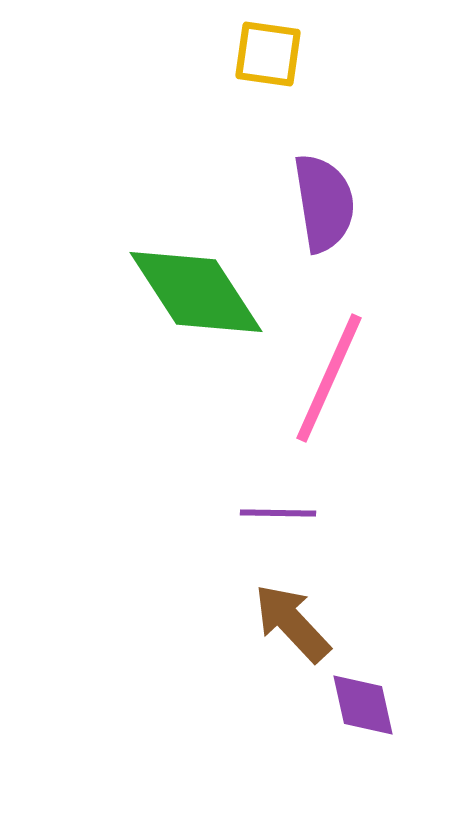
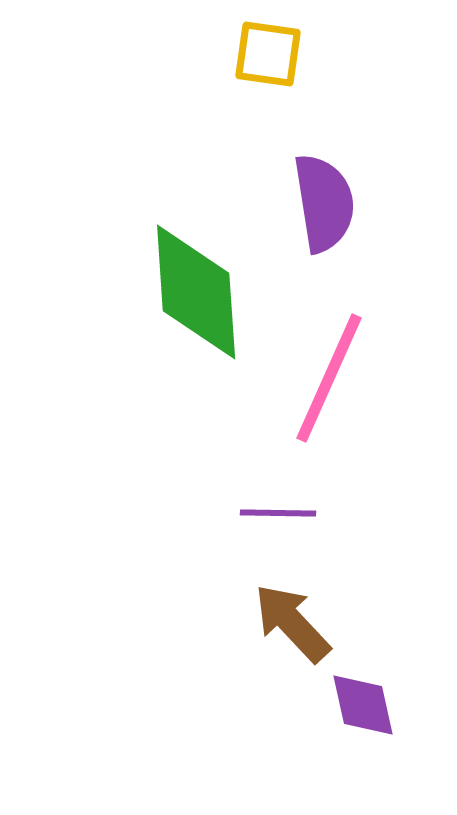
green diamond: rotated 29 degrees clockwise
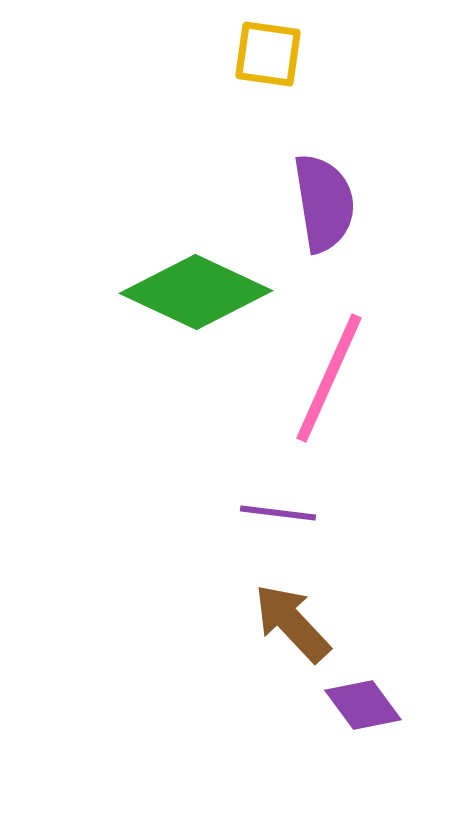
green diamond: rotated 61 degrees counterclockwise
purple line: rotated 6 degrees clockwise
purple diamond: rotated 24 degrees counterclockwise
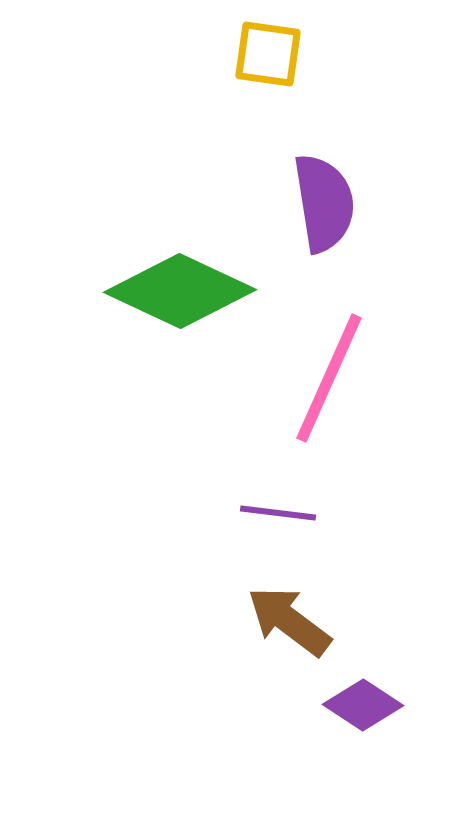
green diamond: moved 16 px left, 1 px up
brown arrow: moved 3 px left, 2 px up; rotated 10 degrees counterclockwise
purple diamond: rotated 20 degrees counterclockwise
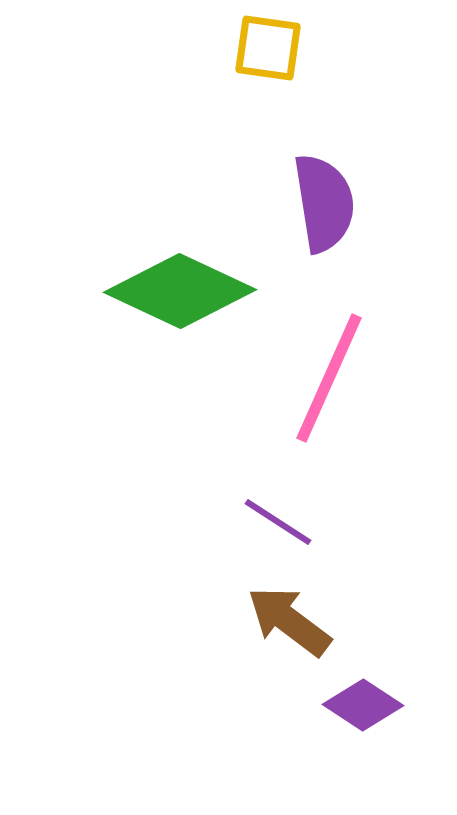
yellow square: moved 6 px up
purple line: moved 9 px down; rotated 26 degrees clockwise
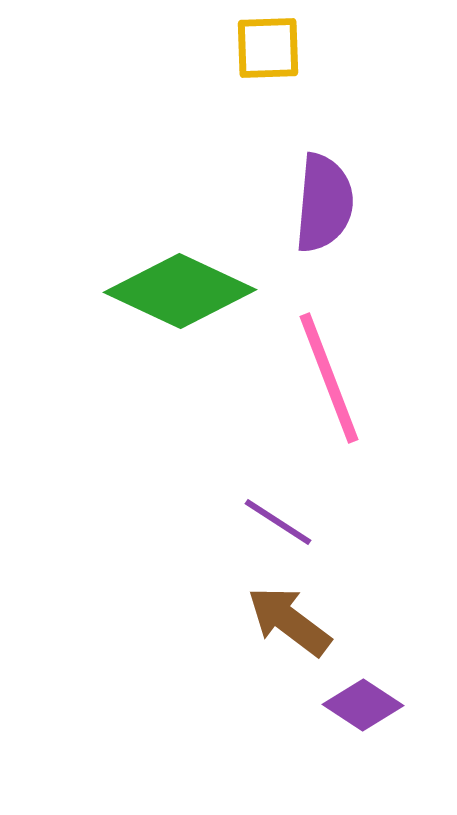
yellow square: rotated 10 degrees counterclockwise
purple semicircle: rotated 14 degrees clockwise
pink line: rotated 45 degrees counterclockwise
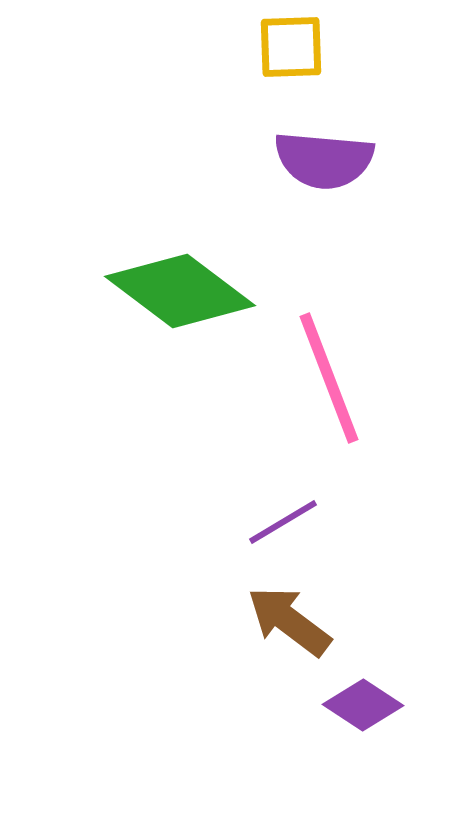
yellow square: moved 23 px right, 1 px up
purple semicircle: moved 43 px up; rotated 90 degrees clockwise
green diamond: rotated 12 degrees clockwise
purple line: moved 5 px right; rotated 64 degrees counterclockwise
